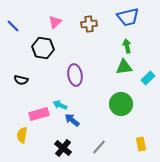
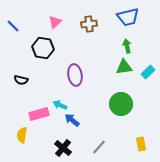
cyan rectangle: moved 6 px up
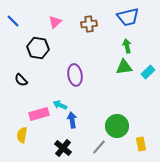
blue line: moved 5 px up
black hexagon: moved 5 px left
black semicircle: rotated 32 degrees clockwise
green circle: moved 4 px left, 22 px down
blue arrow: rotated 42 degrees clockwise
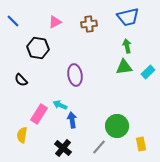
pink triangle: rotated 16 degrees clockwise
pink rectangle: rotated 42 degrees counterclockwise
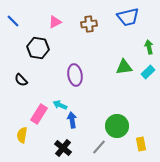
green arrow: moved 22 px right, 1 px down
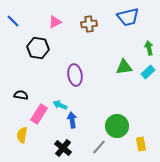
green arrow: moved 1 px down
black semicircle: moved 15 px down; rotated 144 degrees clockwise
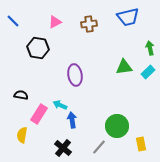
green arrow: moved 1 px right
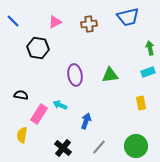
green triangle: moved 14 px left, 8 px down
cyan rectangle: rotated 24 degrees clockwise
blue arrow: moved 14 px right, 1 px down; rotated 28 degrees clockwise
green circle: moved 19 px right, 20 px down
yellow rectangle: moved 41 px up
